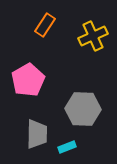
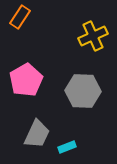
orange rectangle: moved 25 px left, 8 px up
pink pentagon: moved 2 px left
gray hexagon: moved 18 px up
gray trapezoid: rotated 24 degrees clockwise
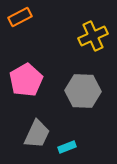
orange rectangle: rotated 30 degrees clockwise
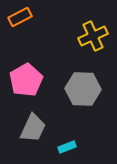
gray hexagon: moved 2 px up
gray trapezoid: moved 4 px left, 6 px up
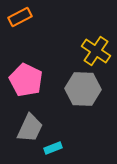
yellow cross: moved 3 px right, 15 px down; rotated 32 degrees counterclockwise
pink pentagon: rotated 16 degrees counterclockwise
gray trapezoid: moved 3 px left
cyan rectangle: moved 14 px left, 1 px down
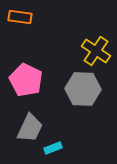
orange rectangle: rotated 35 degrees clockwise
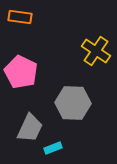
pink pentagon: moved 5 px left, 8 px up
gray hexagon: moved 10 px left, 14 px down
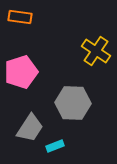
pink pentagon: rotated 28 degrees clockwise
gray trapezoid: rotated 8 degrees clockwise
cyan rectangle: moved 2 px right, 2 px up
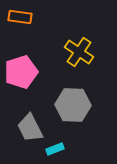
yellow cross: moved 17 px left, 1 px down
gray hexagon: moved 2 px down
gray trapezoid: rotated 120 degrees clockwise
cyan rectangle: moved 3 px down
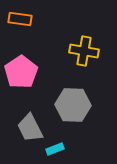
orange rectangle: moved 2 px down
yellow cross: moved 5 px right, 1 px up; rotated 24 degrees counterclockwise
pink pentagon: rotated 16 degrees counterclockwise
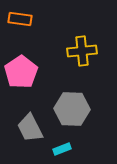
yellow cross: moved 2 px left; rotated 16 degrees counterclockwise
gray hexagon: moved 1 px left, 4 px down
cyan rectangle: moved 7 px right
